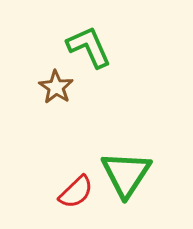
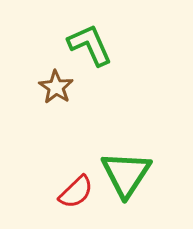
green L-shape: moved 1 px right, 2 px up
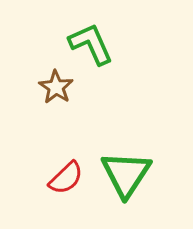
green L-shape: moved 1 px right, 1 px up
red semicircle: moved 10 px left, 14 px up
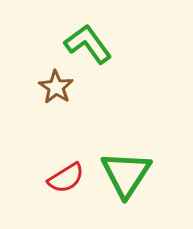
green L-shape: moved 3 px left; rotated 12 degrees counterclockwise
red semicircle: rotated 12 degrees clockwise
